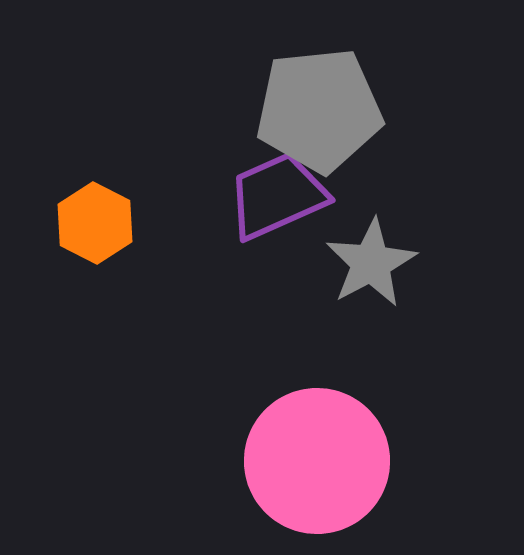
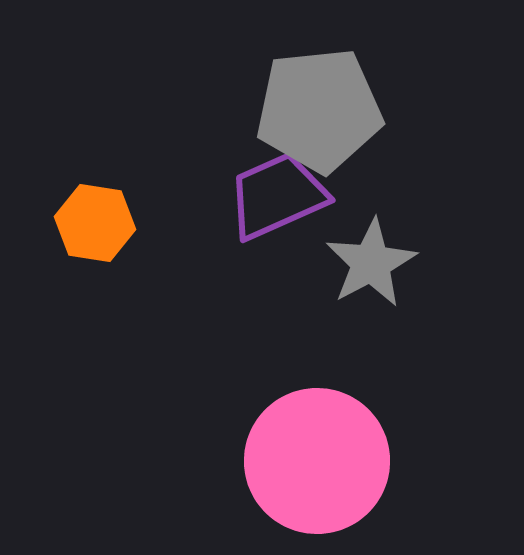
orange hexagon: rotated 18 degrees counterclockwise
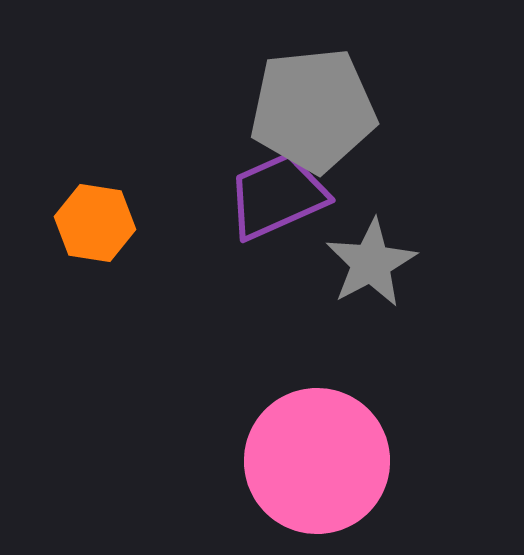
gray pentagon: moved 6 px left
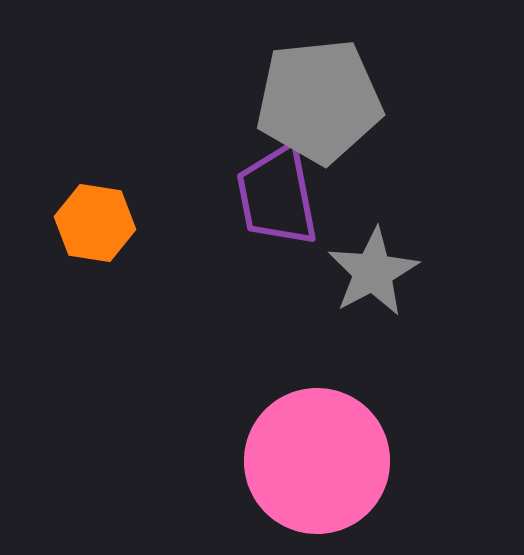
gray pentagon: moved 6 px right, 9 px up
purple trapezoid: rotated 77 degrees counterclockwise
gray star: moved 2 px right, 9 px down
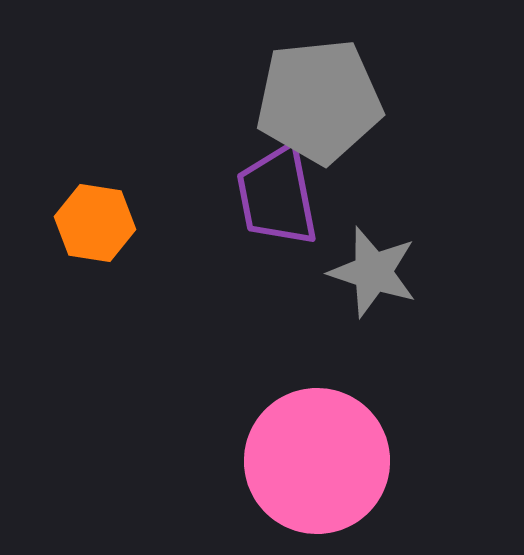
gray star: rotated 26 degrees counterclockwise
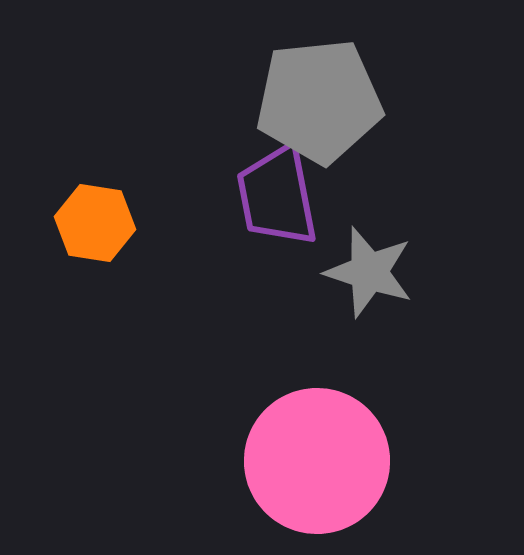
gray star: moved 4 px left
